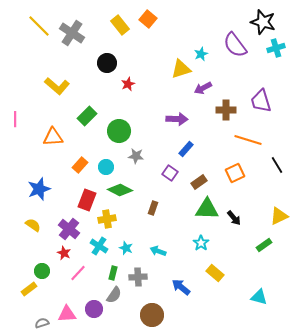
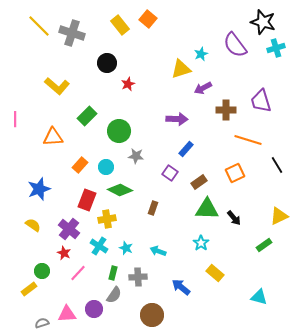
gray cross at (72, 33): rotated 15 degrees counterclockwise
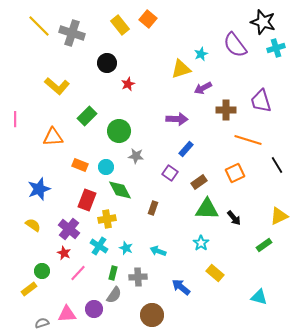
orange rectangle at (80, 165): rotated 70 degrees clockwise
green diamond at (120, 190): rotated 35 degrees clockwise
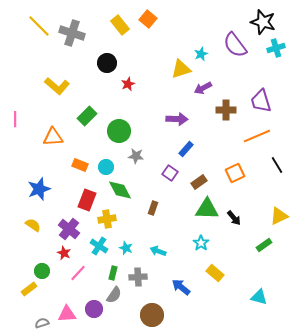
orange line at (248, 140): moved 9 px right, 4 px up; rotated 40 degrees counterclockwise
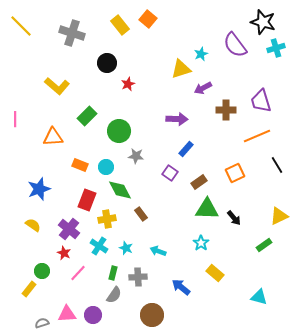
yellow line at (39, 26): moved 18 px left
brown rectangle at (153, 208): moved 12 px left, 6 px down; rotated 56 degrees counterclockwise
yellow rectangle at (29, 289): rotated 14 degrees counterclockwise
purple circle at (94, 309): moved 1 px left, 6 px down
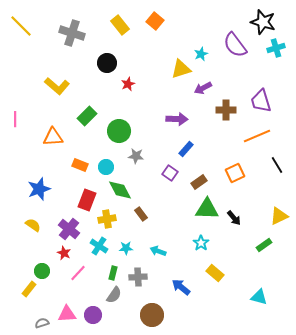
orange square at (148, 19): moved 7 px right, 2 px down
cyan star at (126, 248): rotated 24 degrees counterclockwise
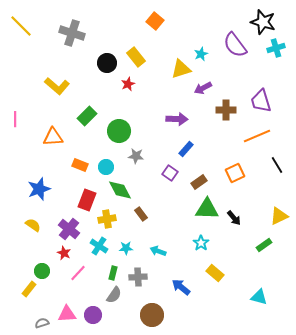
yellow rectangle at (120, 25): moved 16 px right, 32 px down
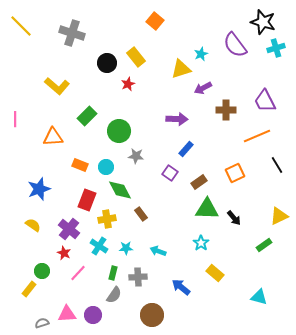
purple trapezoid at (261, 101): moved 4 px right; rotated 10 degrees counterclockwise
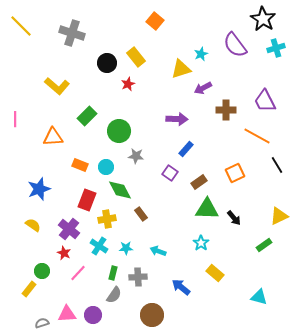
black star at (263, 22): moved 3 px up; rotated 15 degrees clockwise
orange line at (257, 136): rotated 52 degrees clockwise
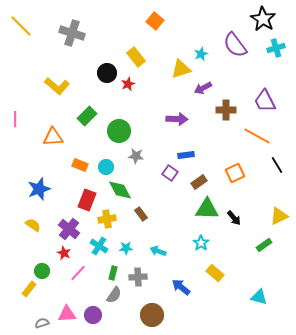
black circle at (107, 63): moved 10 px down
blue rectangle at (186, 149): moved 6 px down; rotated 42 degrees clockwise
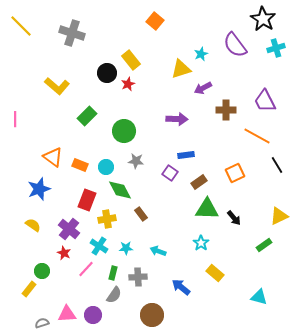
yellow rectangle at (136, 57): moved 5 px left, 3 px down
green circle at (119, 131): moved 5 px right
orange triangle at (53, 137): moved 20 px down; rotated 40 degrees clockwise
gray star at (136, 156): moved 5 px down
pink line at (78, 273): moved 8 px right, 4 px up
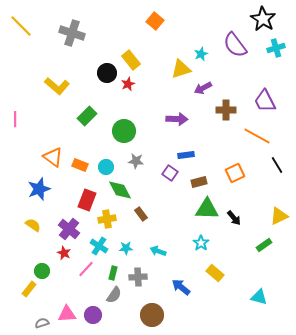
brown rectangle at (199, 182): rotated 21 degrees clockwise
